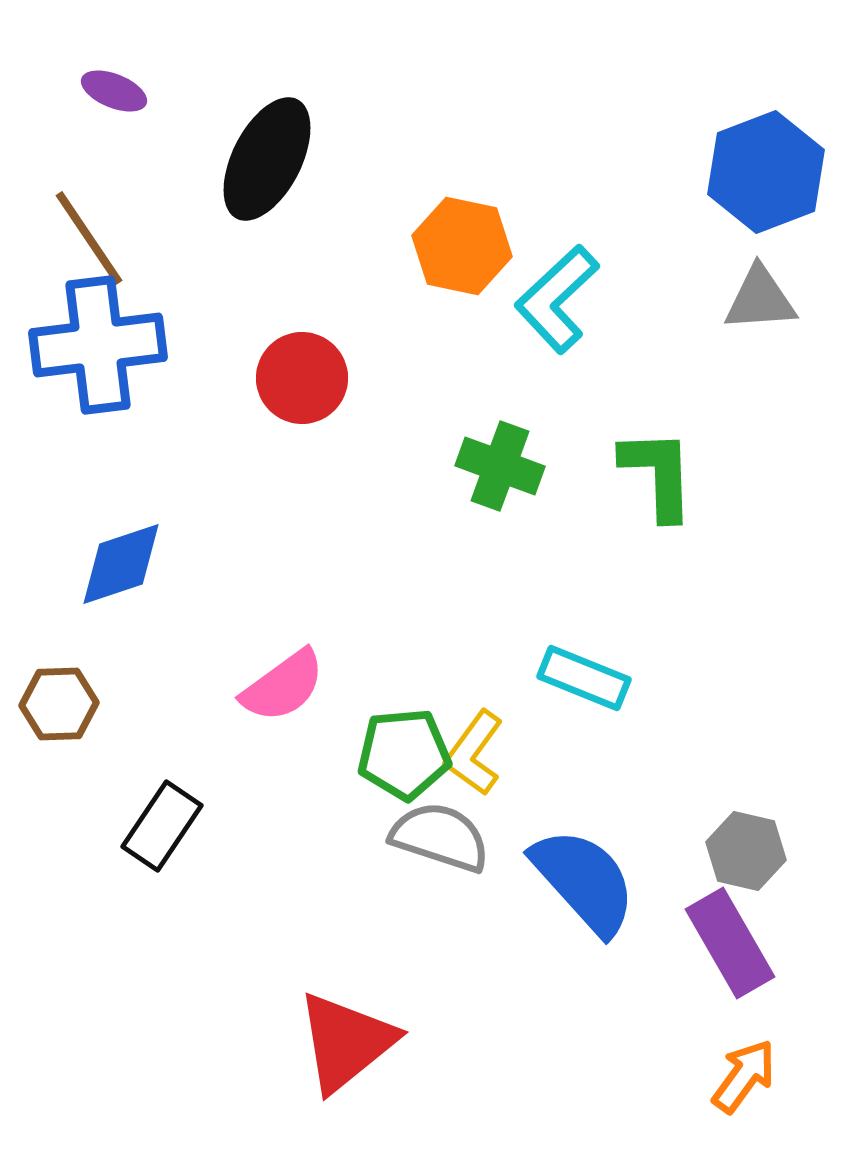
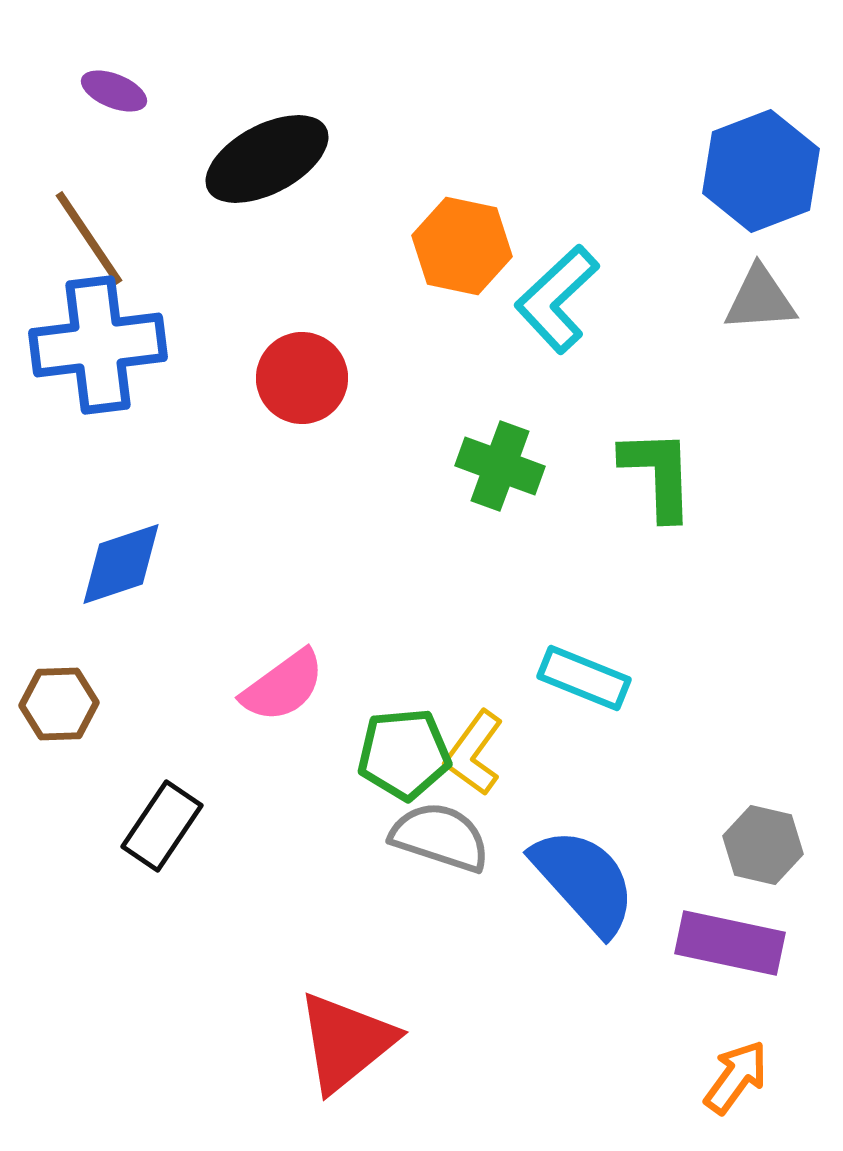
black ellipse: rotated 35 degrees clockwise
blue hexagon: moved 5 px left, 1 px up
gray hexagon: moved 17 px right, 6 px up
purple rectangle: rotated 48 degrees counterclockwise
orange arrow: moved 8 px left, 1 px down
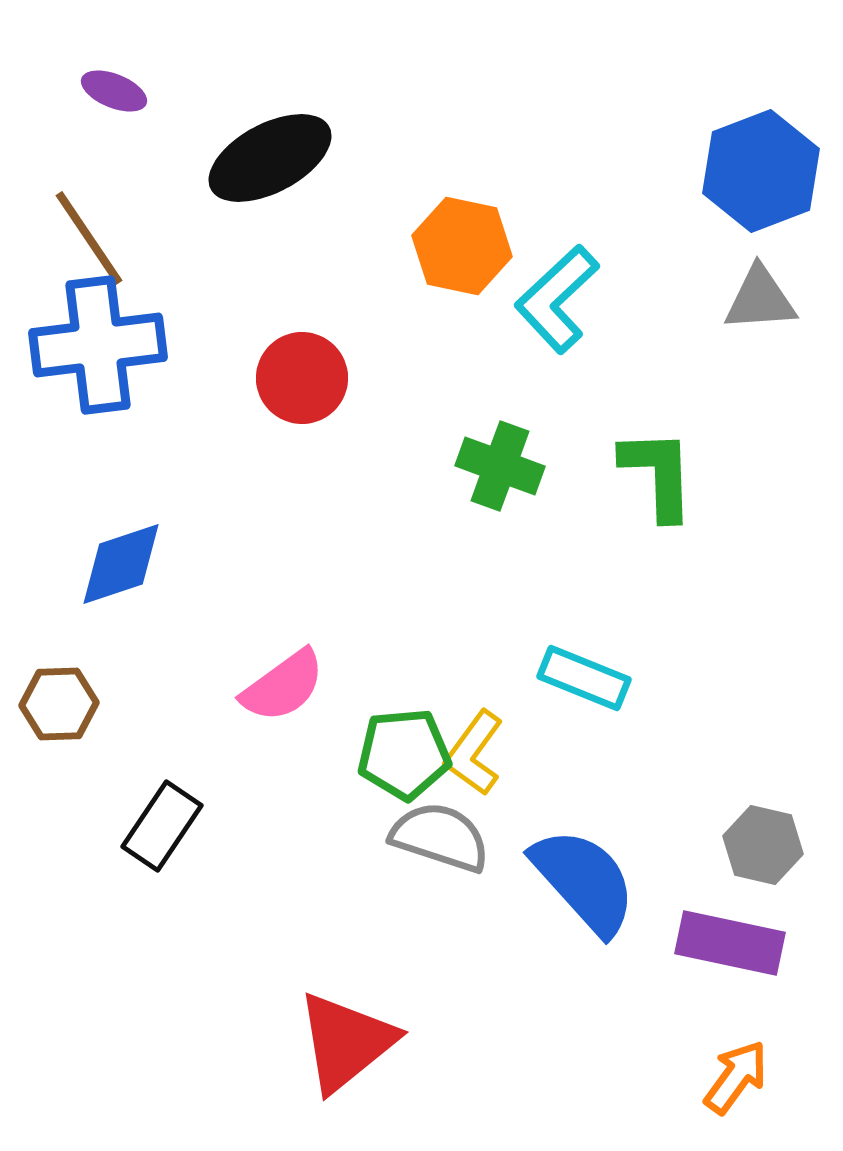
black ellipse: moved 3 px right, 1 px up
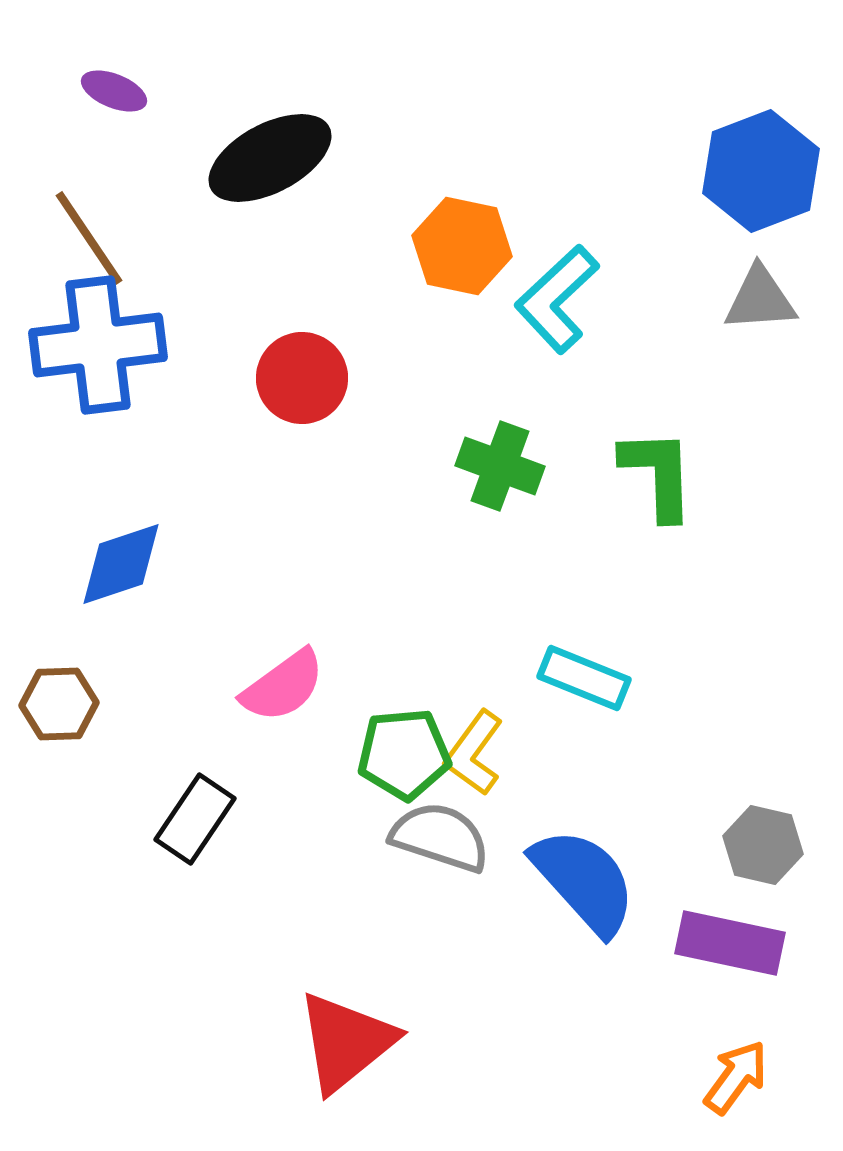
black rectangle: moved 33 px right, 7 px up
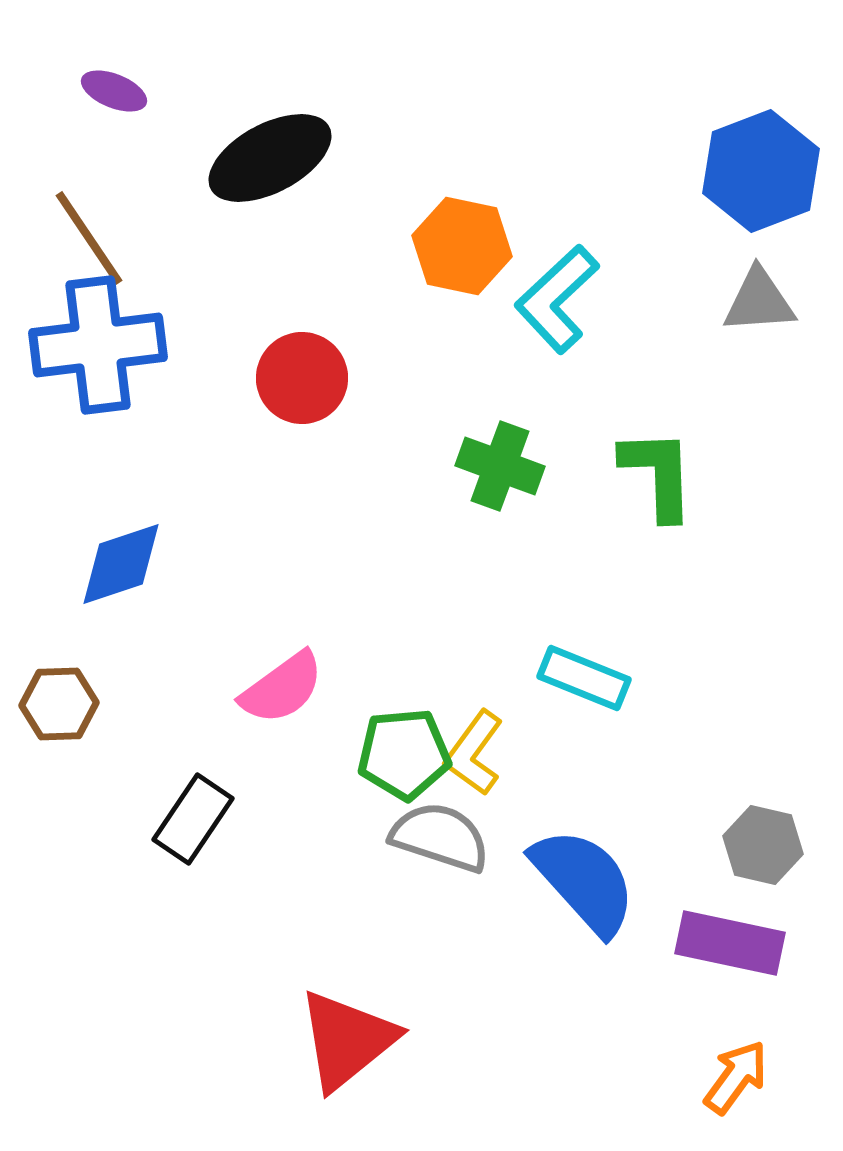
gray triangle: moved 1 px left, 2 px down
pink semicircle: moved 1 px left, 2 px down
black rectangle: moved 2 px left
red triangle: moved 1 px right, 2 px up
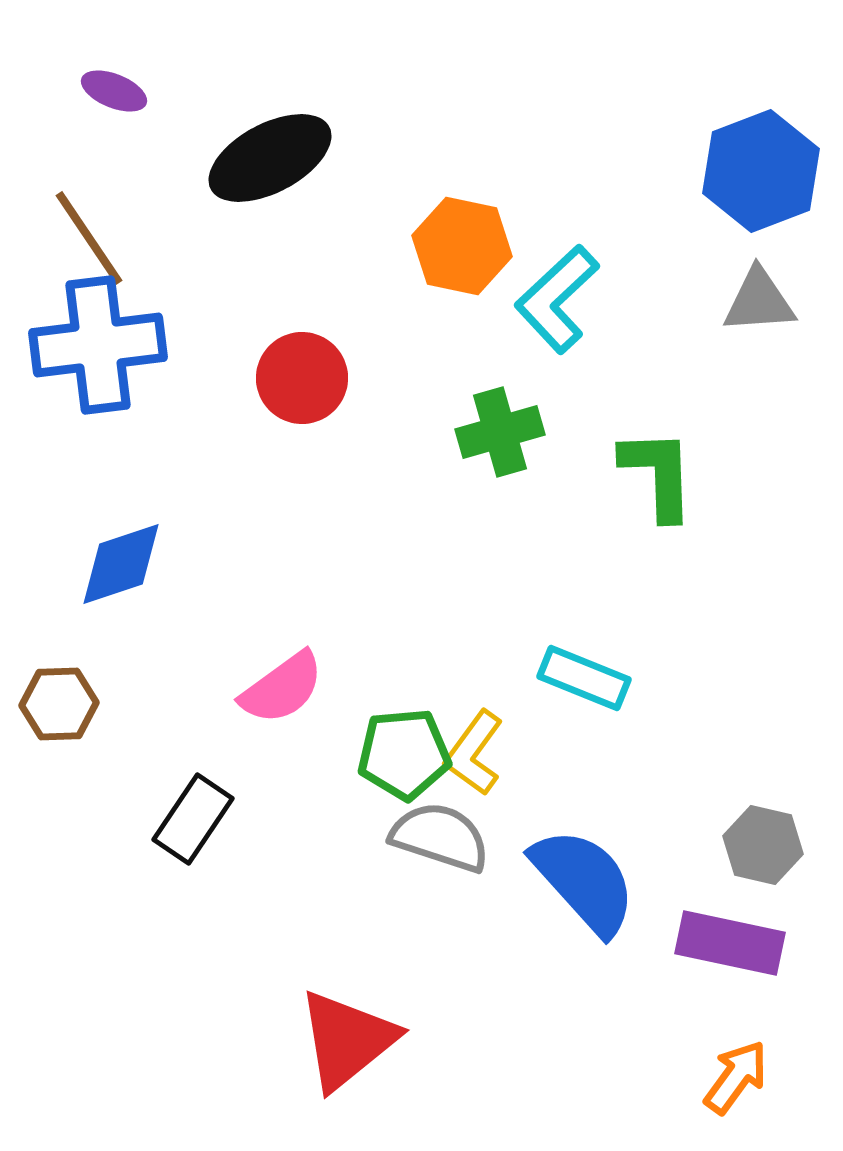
green cross: moved 34 px up; rotated 36 degrees counterclockwise
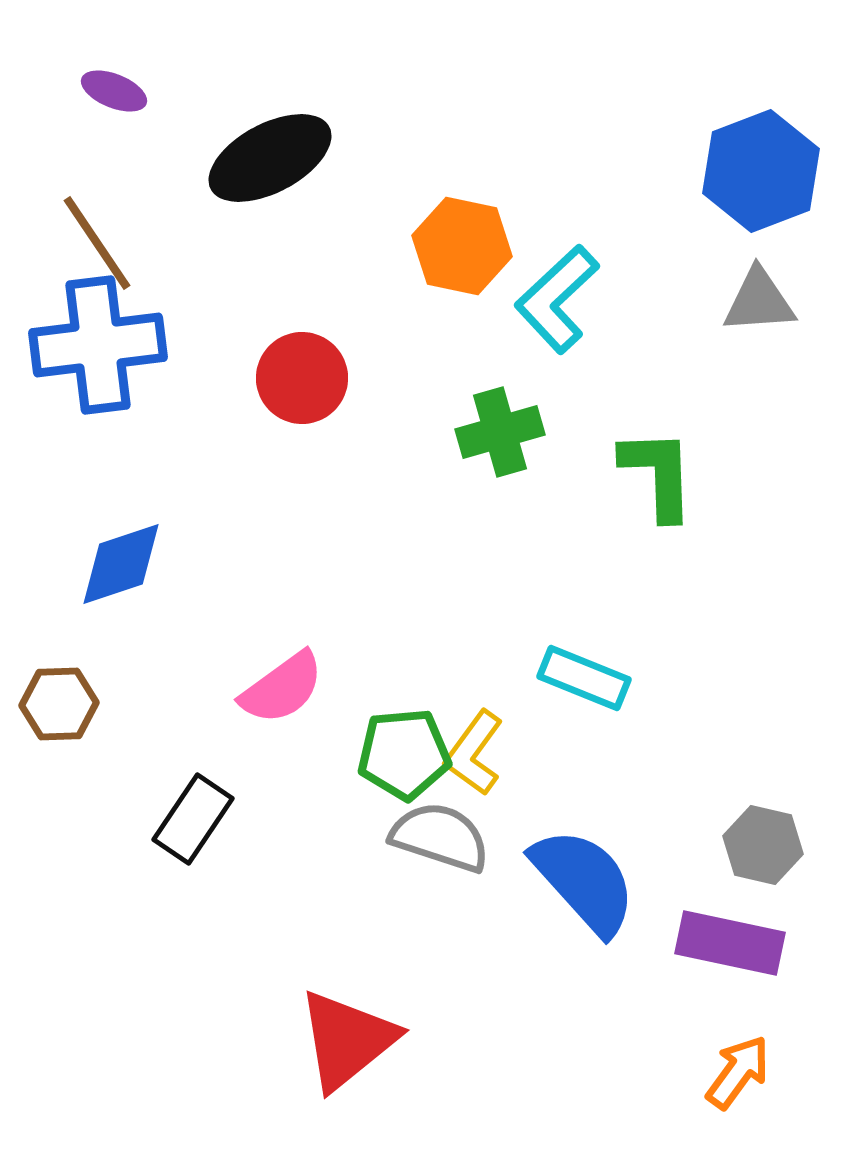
brown line: moved 8 px right, 5 px down
orange arrow: moved 2 px right, 5 px up
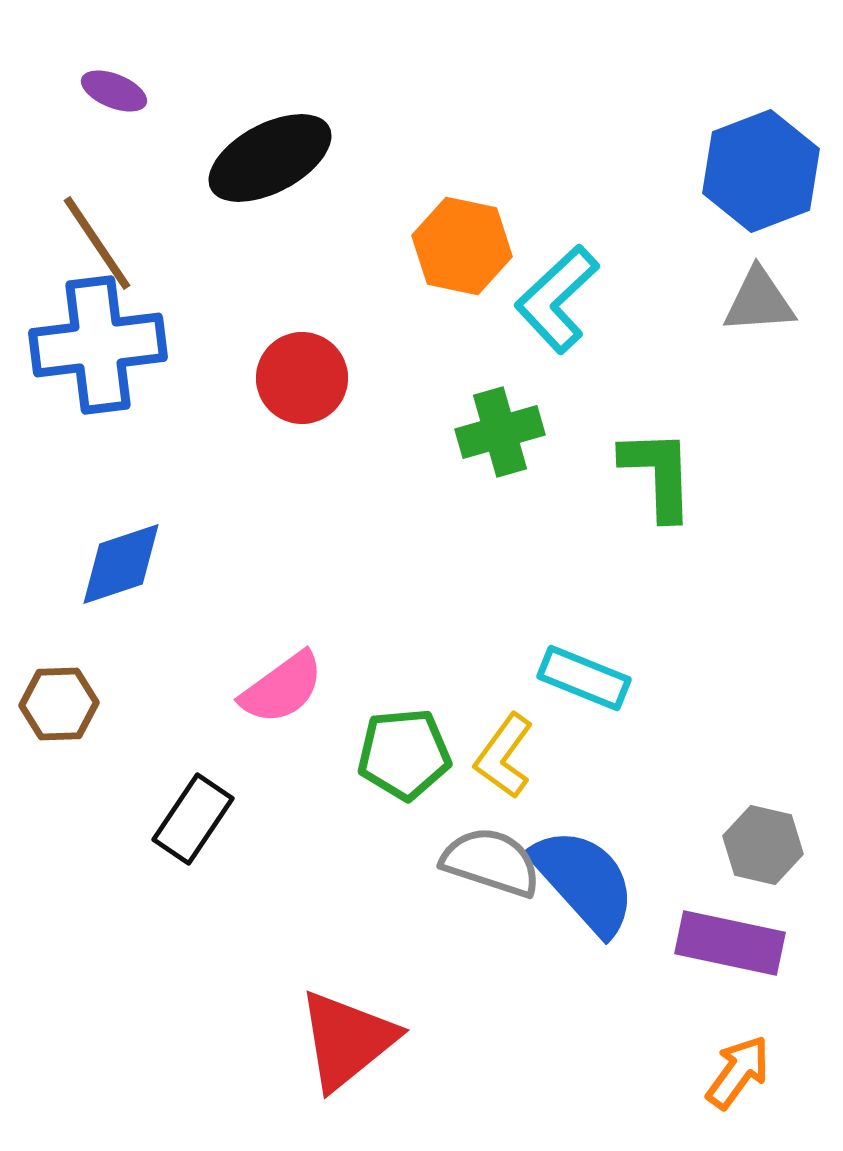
yellow L-shape: moved 30 px right, 3 px down
gray semicircle: moved 51 px right, 25 px down
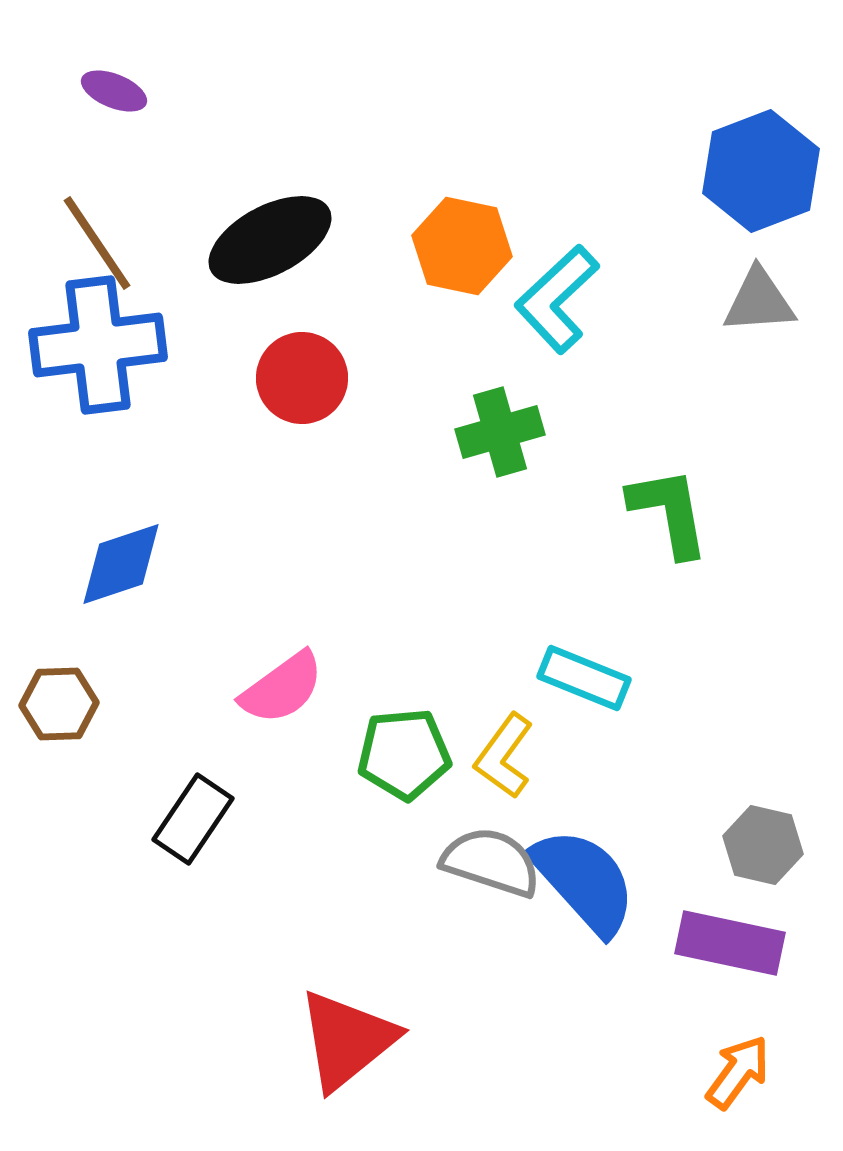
black ellipse: moved 82 px down
green L-shape: moved 11 px right, 38 px down; rotated 8 degrees counterclockwise
